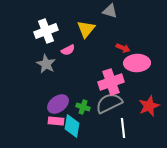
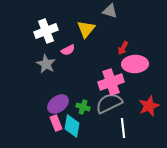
red arrow: rotated 96 degrees clockwise
pink ellipse: moved 2 px left, 1 px down
pink rectangle: moved 2 px down; rotated 63 degrees clockwise
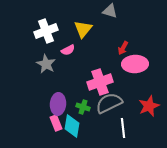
yellow triangle: moved 3 px left
pink cross: moved 11 px left
purple ellipse: rotated 50 degrees counterclockwise
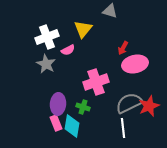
white cross: moved 1 px right, 6 px down
pink ellipse: rotated 10 degrees counterclockwise
pink cross: moved 4 px left
gray semicircle: moved 20 px right
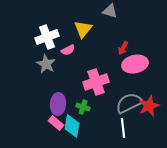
pink rectangle: rotated 28 degrees counterclockwise
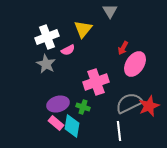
gray triangle: rotated 42 degrees clockwise
pink ellipse: rotated 45 degrees counterclockwise
purple ellipse: rotated 70 degrees clockwise
white line: moved 4 px left, 3 px down
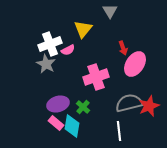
white cross: moved 3 px right, 7 px down
red arrow: rotated 48 degrees counterclockwise
pink cross: moved 5 px up
gray semicircle: rotated 12 degrees clockwise
green cross: rotated 24 degrees clockwise
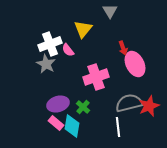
pink semicircle: rotated 80 degrees clockwise
pink ellipse: rotated 60 degrees counterclockwise
white line: moved 1 px left, 4 px up
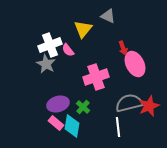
gray triangle: moved 2 px left, 5 px down; rotated 35 degrees counterclockwise
white cross: moved 1 px down
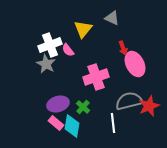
gray triangle: moved 4 px right, 2 px down
gray semicircle: moved 2 px up
white line: moved 5 px left, 4 px up
